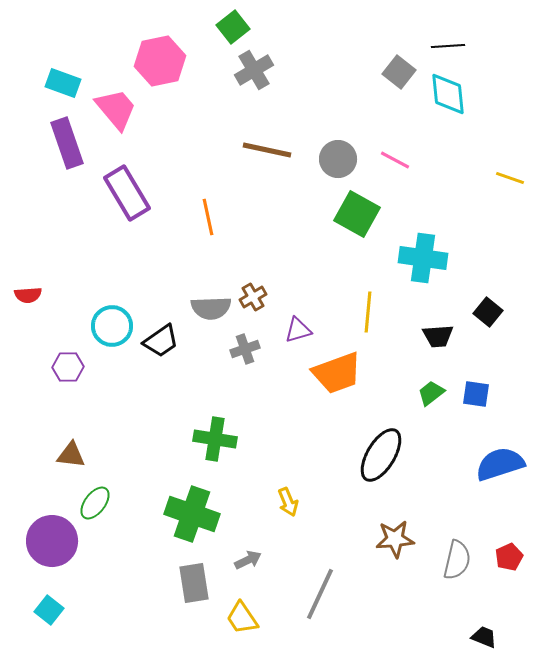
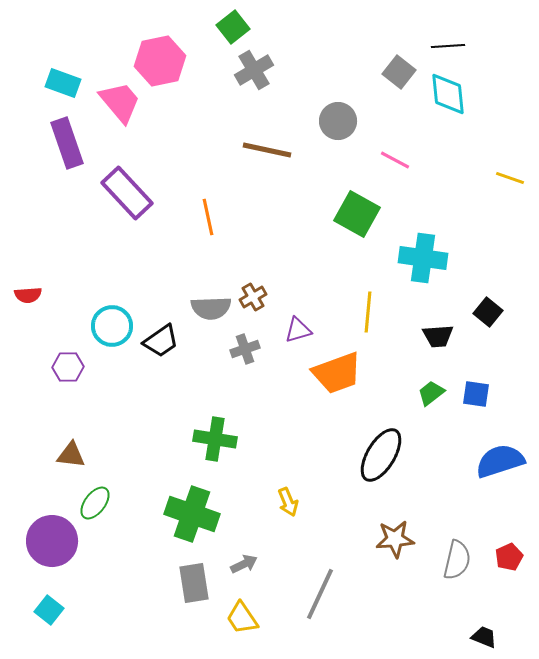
pink trapezoid at (116, 109): moved 4 px right, 7 px up
gray circle at (338, 159): moved 38 px up
purple rectangle at (127, 193): rotated 12 degrees counterclockwise
blue semicircle at (500, 464): moved 3 px up
gray arrow at (248, 560): moved 4 px left, 4 px down
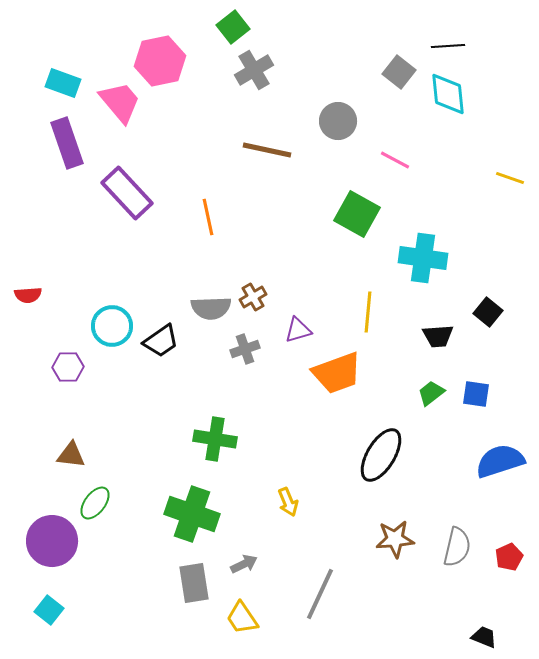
gray semicircle at (457, 560): moved 13 px up
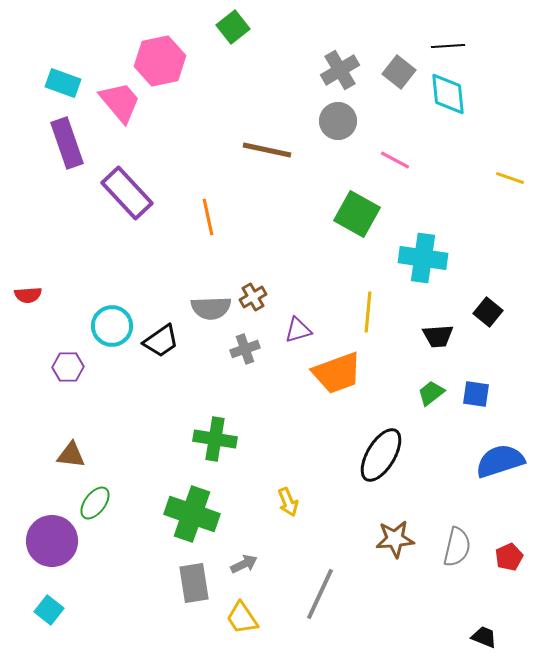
gray cross at (254, 70): moved 86 px right
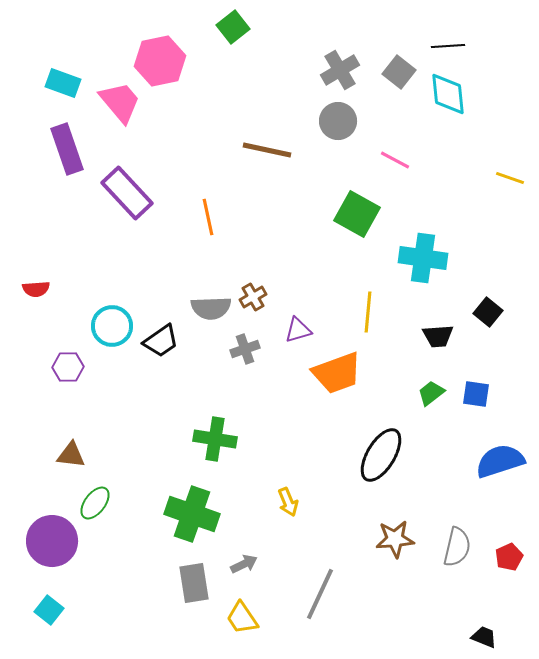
purple rectangle at (67, 143): moved 6 px down
red semicircle at (28, 295): moved 8 px right, 6 px up
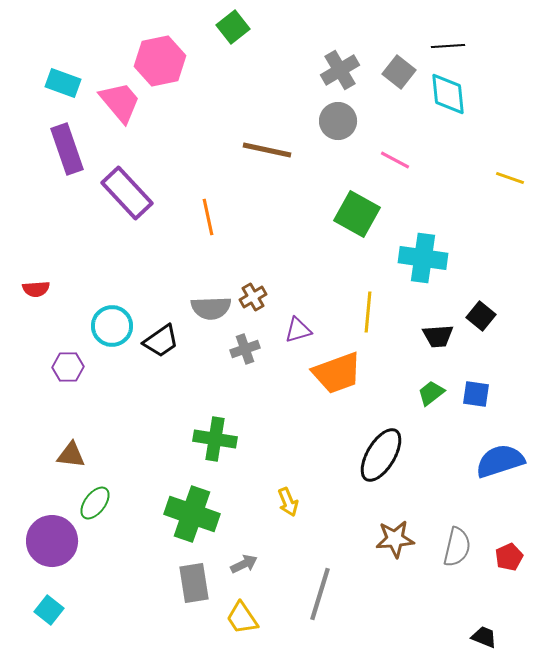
black square at (488, 312): moved 7 px left, 4 px down
gray line at (320, 594): rotated 8 degrees counterclockwise
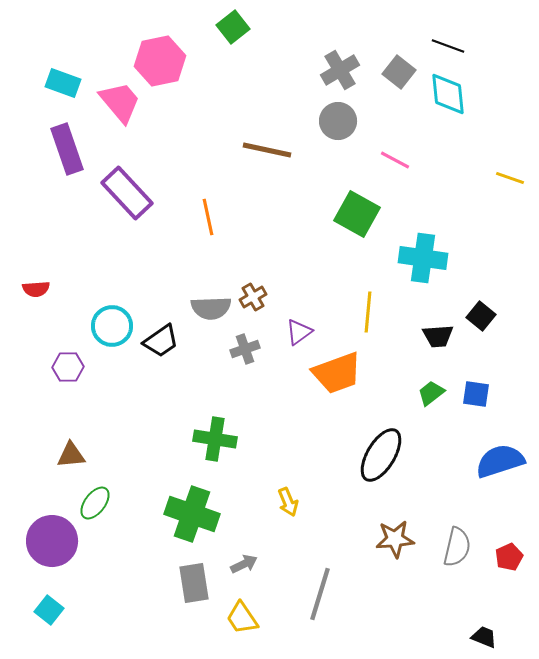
black line at (448, 46): rotated 24 degrees clockwise
purple triangle at (298, 330): moved 1 px right, 2 px down; rotated 20 degrees counterclockwise
brown triangle at (71, 455): rotated 12 degrees counterclockwise
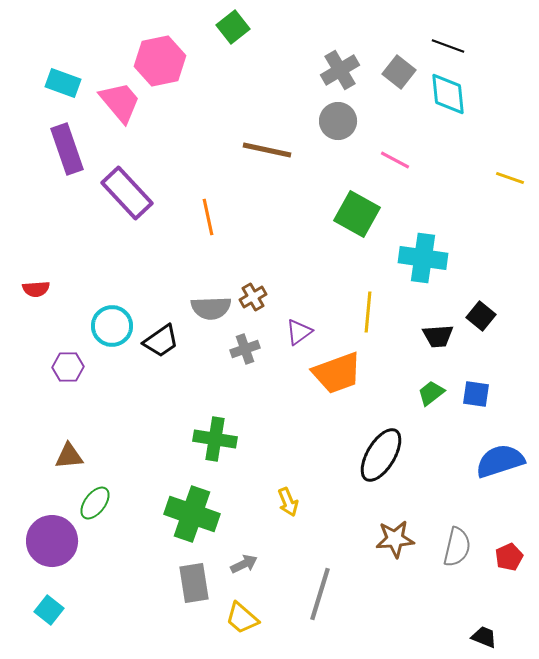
brown triangle at (71, 455): moved 2 px left, 1 px down
yellow trapezoid at (242, 618): rotated 15 degrees counterclockwise
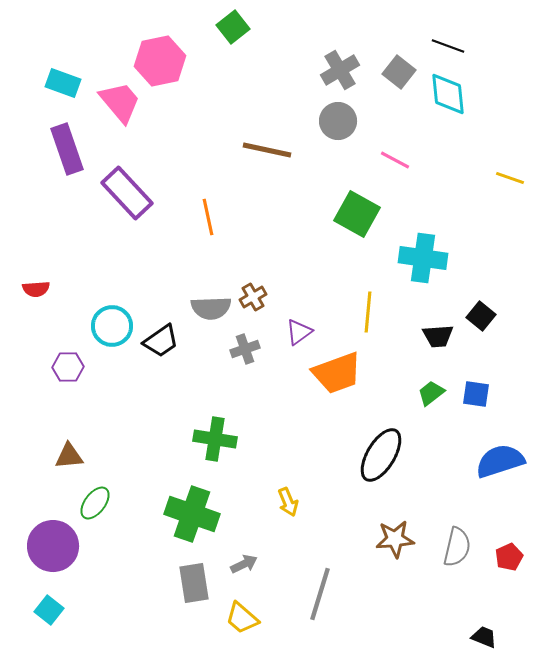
purple circle at (52, 541): moved 1 px right, 5 px down
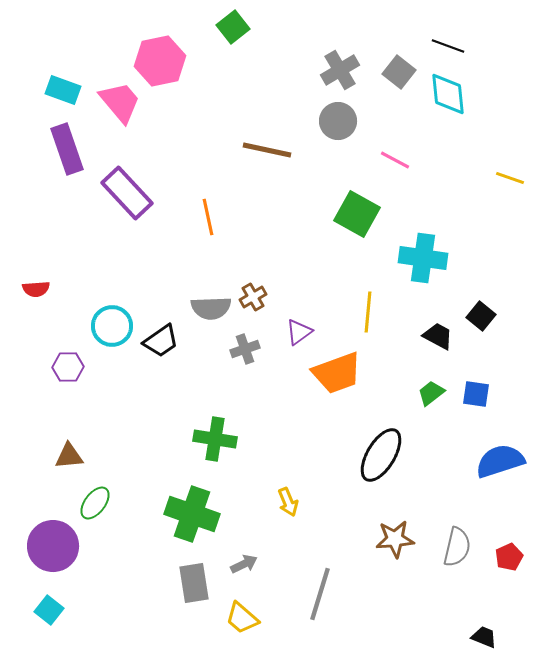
cyan rectangle at (63, 83): moved 7 px down
black trapezoid at (438, 336): rotated 148 degrees counterclockwise
